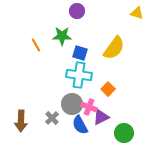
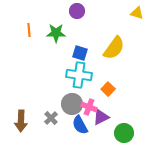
green star: moved 6 px left, 3 px up
orange line: moved 7 px left, 15 px up; rotated 24 degrees clockwise
gray cross: moved 1 px left
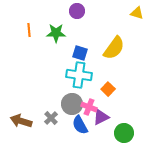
brown arrow: rotated 105 degrees clockwise
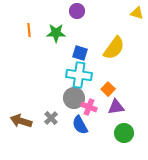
gray circle: moved 2 px right, 6 px up
purple triangle: moved 15 px right, 10 px up; rotated 18 degrees clockwise
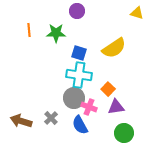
yellow semicircle: rotated 20 degrees clockwise
blue square: moved 1 px left
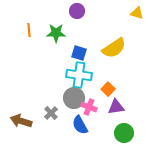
gray cross: moved 5 px up
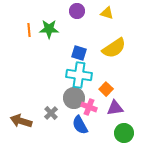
yellow triangle: moved 30 px left
green star: moved 7 px left, 4 px up
orange square: moved 2 px left
purple triangle: moved 1 px left, 1 px down
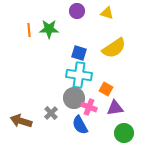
orange square: rotated 16 degrees counterclockwise
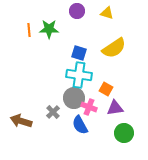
gray cross: moved 2 px right, 1 px up
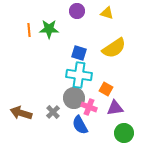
brown arrow: moved 8 px up
